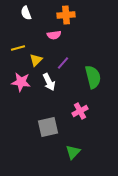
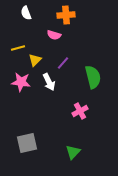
pink semicircle: rotated 24 degrees clockwise
yellow triangle: moved 1 px left
gray square: moved 21 px left, 16 px down
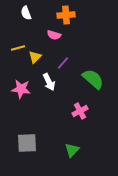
yellow triangle: moved 3 px up
green semicircle: moved 2 px down; rotated 35 degrees counterclockwise
pink star: moved 7 px down
gray square: rotated 10 degrees clockwise
green triangle: moved 1 px left, 2 px up
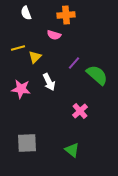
purple line: moved 11 px right
green semicircle: moved 4 px right, 4 px up
pink cross: rotated 14 degrees counterclockwise
green triangle: rotated 35 degrees counterclockwise
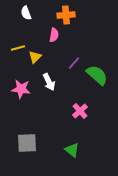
pink semicircle: rotated 96 degrees counterclockwise
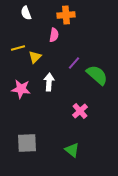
white arrow: rotated 150 degrees counterclockwise
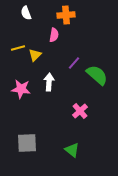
yellow triangle: moved 2 px up
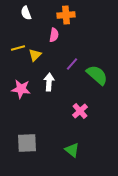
purple line: moved 2 px left, 1 px down
